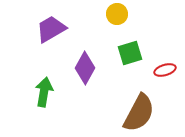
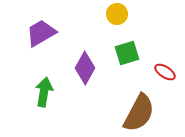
purple trapezoid: moved 10 px left, 4 px down
green square: moved 3 px left
red ellipse: moved 2 px down; rotated 50 degrees clockwise
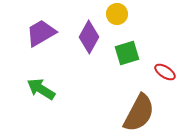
purple diamond: moved 4 px right, 31 px up
green arrow: moved 3 px left, 3 px up; rotated 68 degrees counterclockwise
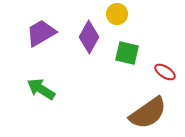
green square: rotated 30 degrees clockwise
brown semicircle: moved 9 px right; rotated 27 degrees clockwise
